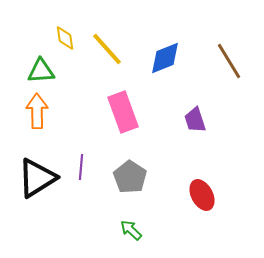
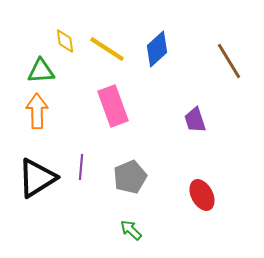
yellow diamond: moved 3 px down
yellow line: rotated 15 degrees counterclockwise
blue diamond: moved 8 px left, 9 px up; rotated 21 degrees counterclockwise
pink rectangle: moved 10 px left, 6 px up
gray pentagon: rotated 16 degrees clockwise
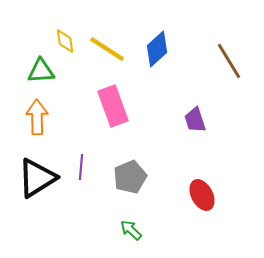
orange arrow: moved 6 px down
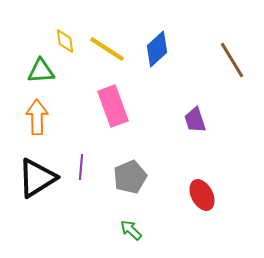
brown line: moved 3 px right, 1 px up
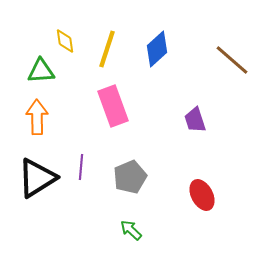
yellow line: rotated 75 degrees clockwise
brown line: rotated 18 degrees counterclockwise
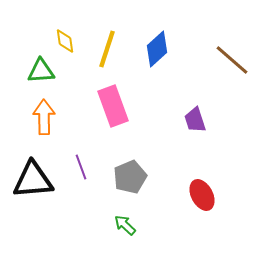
orange arrow: moved 7 px right
purple line: rotated 25 degrees counterclockwise
black triangle: moved 4 px left, 2 px down; rotated 27 degrees clockwise
green arrow: moved 6 px left, 5 px up
